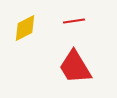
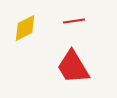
red trapezoid: moved 2 px left
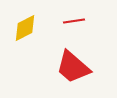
red trapezoid: rotated 18 degrees counterclockwise
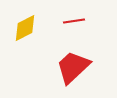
red trapezoid: rotated 96 degrees clockwise
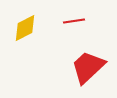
red trapezoid: moved 15 px right
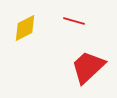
red line: rotated 25 degrees clockwise
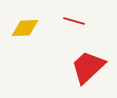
yellow diamond: rotated 24 degrees clockwise
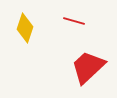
yellow diamond: rotated 68 degrees counterclockwise
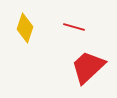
red line: moved 6 px down
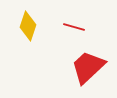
yellow diamond: moved 3 px right, 2 px up
